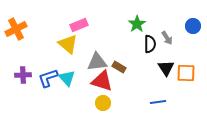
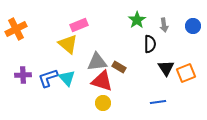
green star: moved 4 px up
gray arrow: moved 3 px left, 13 px up; rotated 24 degrees clockwise
orange square: rotated 24 degrees counterclockwise
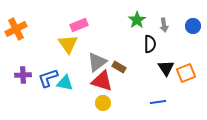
yellow triangle: rotated 15 degrees clockwise
gray triangle: rotated 30 degrees counterclockwise
cyan triangle: moved 2 px left, 5 px down; rotated 36 degrees counterclockwise
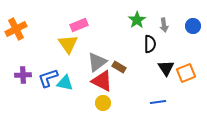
red triangle: rotated 10 degrees clockwise
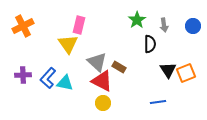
pink rectangle: rotated 54 degrees counterclockwise
orange cross: moved 7 px right, 3 px up
gray triangle: rotated 40 degrees counterclockwise
black triangle: moved 2 px right, 2 px down
blue L-shape: rotated 30 degrees counterclockwise
